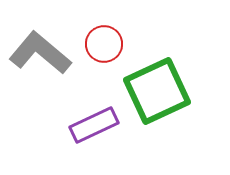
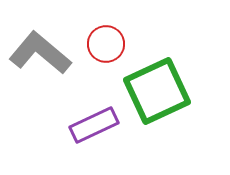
red circle: moved 2 px right
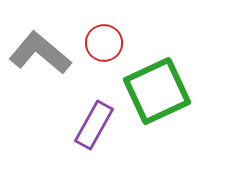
red circle: moved 2 px left, 1 px up
purple rectangle: rotated 36 degrees counterclockwise
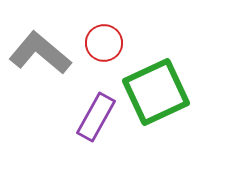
green square: moved 1 px left, 1 px down
purple rectangle: moved 2 px right, 8 px up
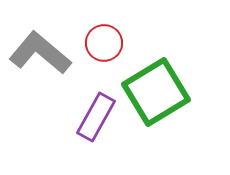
green square: rotated 6 degrees counterclockwise
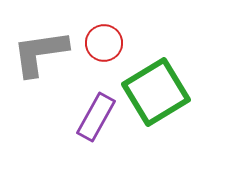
gray L-shape: rotated 48 degrees counterclockwise
